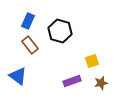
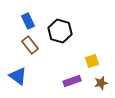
blue rectangle: rotated 49 degrees counterclockwise
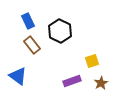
black hexagon: rotated 10 degrees clockwise
brown rectangle: moved 2 px right
brown star: rotated 16 degrees counterclockwise
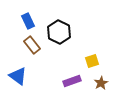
black hexagon: moved 1 px left, 1 px down
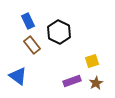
brown star: moved 5 px left
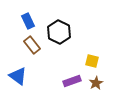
yellow square: rotated 32 degrees clockwise
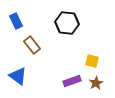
blue rectangle: moved 12 px left
black hexagon: moved 8 px right, 9 px up; rotated 20 degrees counterclockwise
